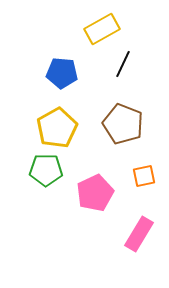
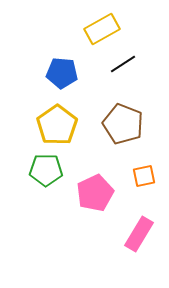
black line: rotated 32 degrees clockwise
yellow pentagon: moved 3 px up; rotated 6 degrees counterclockwise
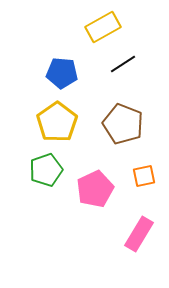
yellow rectangle: moved 1 px right, 2 px up
yellow pentagon: moved 3 px up
green pentagon: rotated 20 degrees counterclockwise
pink pentagon: moved 4 px up
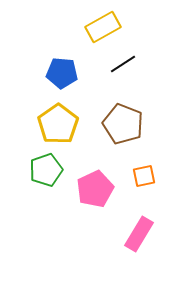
yellow pentagon: moved 1 px right, 2 px down
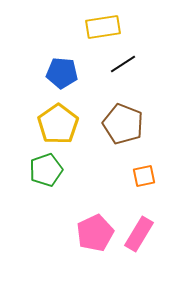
yellow rectangle: rotated 20 degrees clockwise
pink pentagon: moved 44 px down
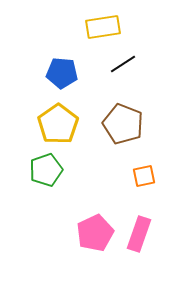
pink rectangle: rotated 12 degrees counterclockwise
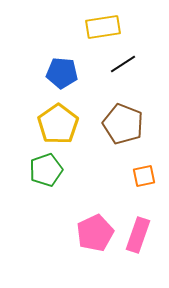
pink rectangle: moved 1 px left, 1 px down
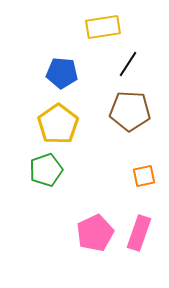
black line: moved 5 px right; rotated 24 degrees counterclockwise
brown pentagon: moved 7 px right, 13 px up; rotated 18 degrees counterclockwise
pink rectangle: moved 1 px right, 2 px up
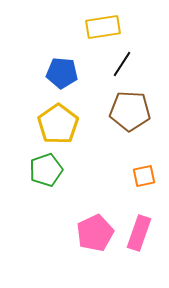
black line: moved 6 px left
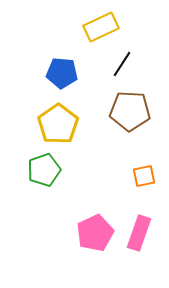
yellow rectangle: moved 2 px left; rotated 16 degrees counterclockwise
green pentagon: moved 2 px left
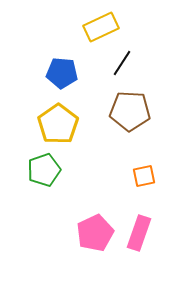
black line: moved 1 px up
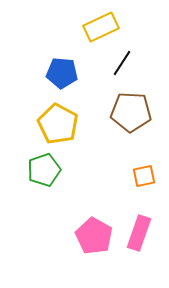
brown pentagon: moved 1 px right, 1 px down
yellow pentagon: rotated 9 degrees counterclockwise
pink pentagon: moved 1 px left, 3 px down; rotated 18 degrees counterclockwise
